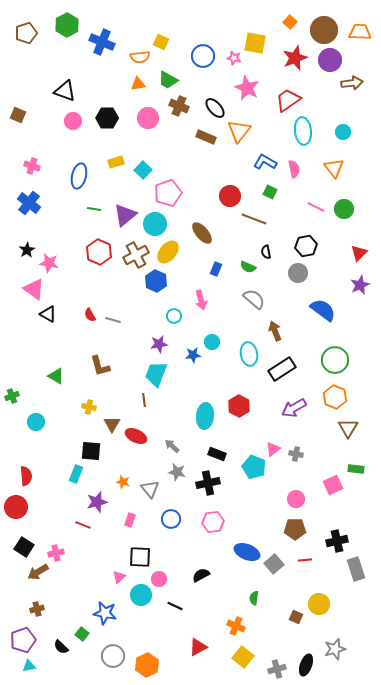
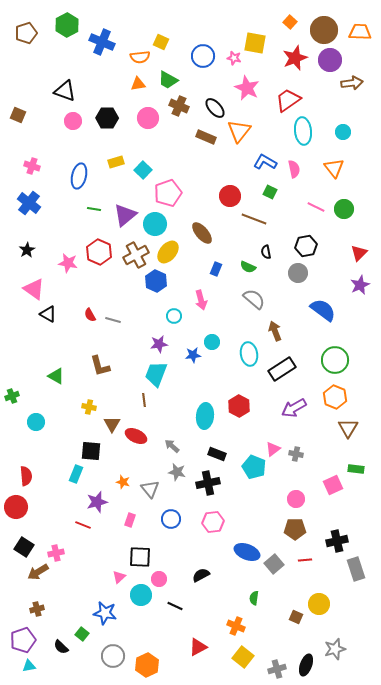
pink star at (49, 263): moved 19 px right
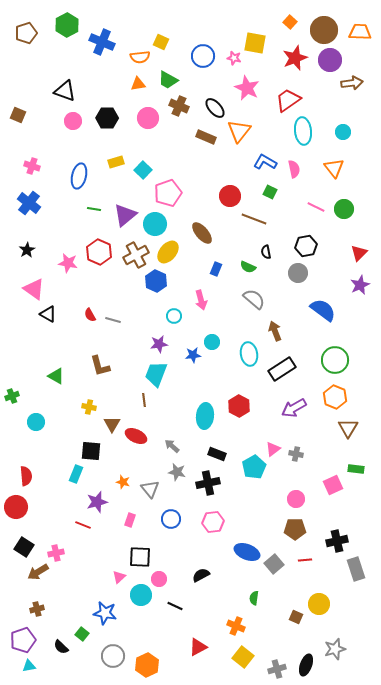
cyan pentagon at (254, 467): rotated 20 degrees clockwise
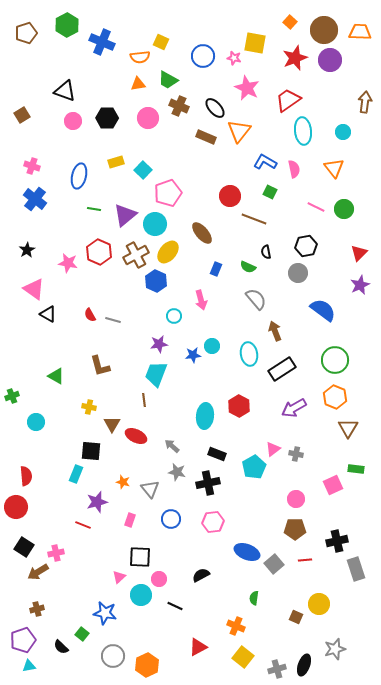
brown arrow at (352, 83): moved 13 px right, 19 px down; rotated 75 degrees counterclockwise
brown square at (18, 115): moved 4 px right; rotated 35 degrees clockwise
blue cross at (29, 203): moved 6 px right, 4 px up
gray semicircle at (254, 299): moved 2 px right; rotated 10 degrees clockwise
cyan circle at (212, 342): moved 4 px down
black ellipse at (306, 665): moved 2 px left
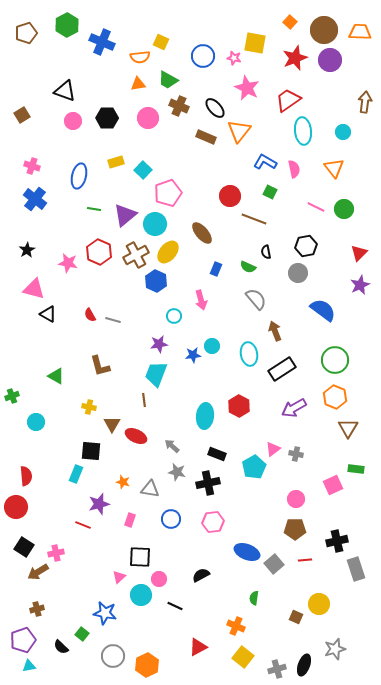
pink triangle at (34, 289): rotated 20 degrees counterclockwise
gray triangle at (150, 489): rotated 42 degrees counterclockwise
purple star at (97, 502): moved 2 px right, 2 px down
